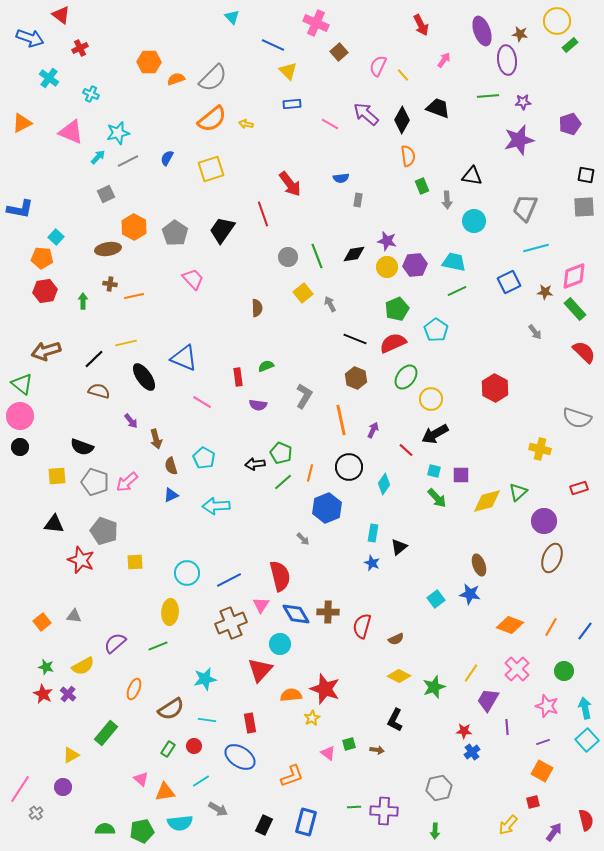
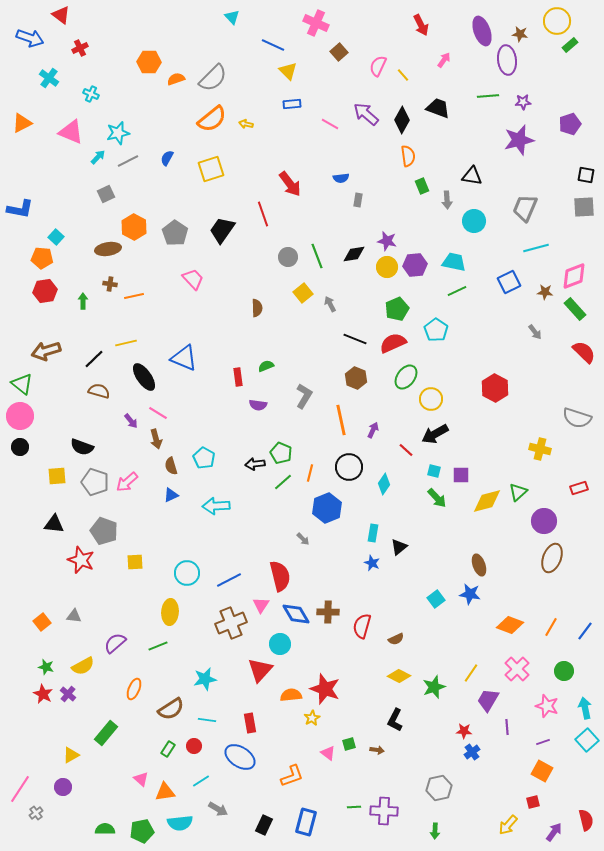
pink line at (202, 402): moved 44 px left, 11 px down
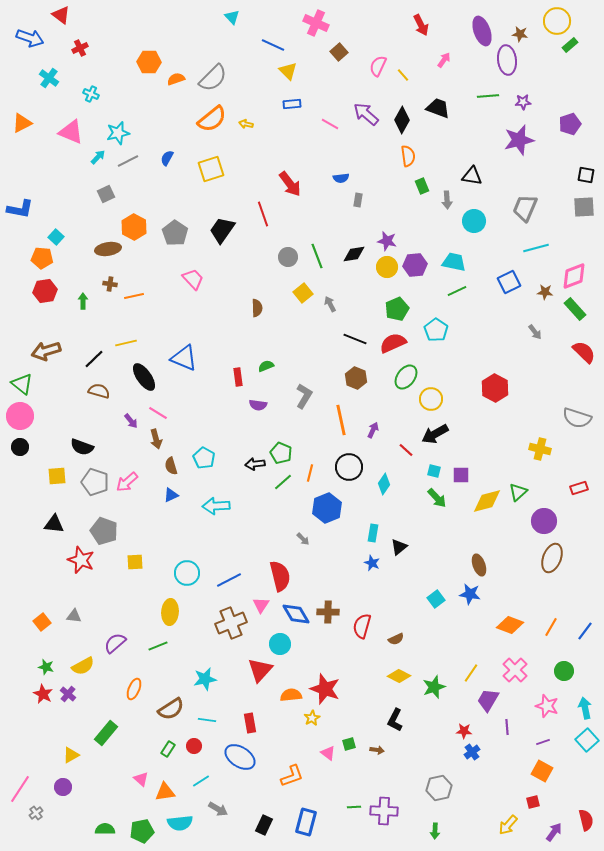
pink cross at (517, 669): moved 2 px left, 1 px down
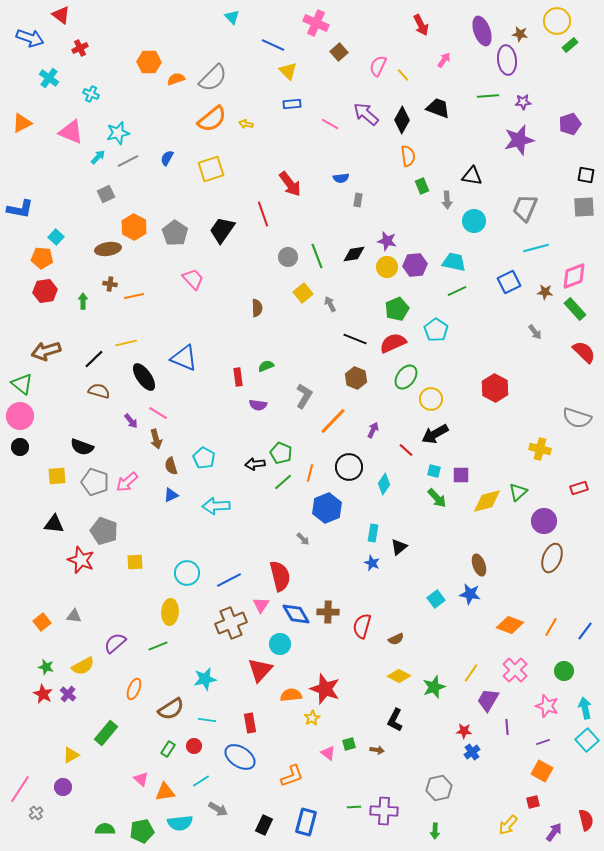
orange line at (341, 420): moved 8 px left, 1 px down; rotated 56 degrees clockwise
